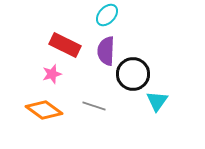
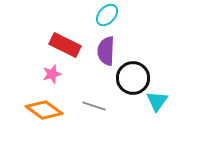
black circle: moved 4 px down
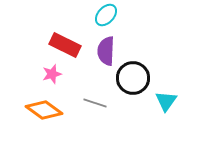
cyan ellipse: moved 1 px left
cyan triangle: moved 9 px right
gray line: moved 1 px right, 3 px up
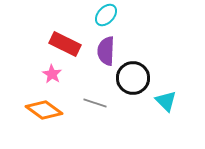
red rectangle: moved 1 px up
pink star: rotated 24 degrees counterclockwise
cyan triangle: rotated 20 degrees counterclockwise
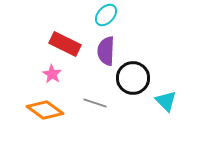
orange diamond: moved 1 px right
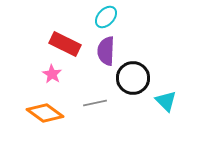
cyan ellipse: moved 2 px down
gray line: rotated 30 degrees counterclockwise
orange diamond: moved 3 px down
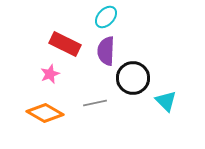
pink star: moved 2 px left; rotated 18 degrees clockwise
orange diamond: rotated 6 degrees counterclockwise
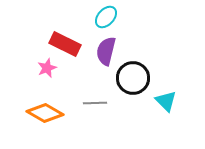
purple semicircle: rotated 12 degrees clockwise
pink star: moved 3 px left, 6 px up
gray line: rotated 10 degrees clockwise
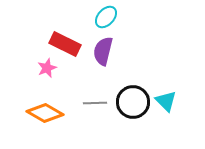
purple semicircle: moved 3 px left
black circle: moved 24 px down
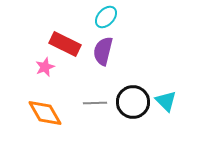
pink star: moved 2 px left, 1 px up
orange diamond: rotated 30 degrees clockwise
